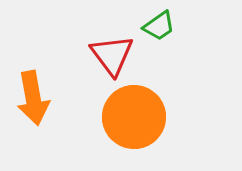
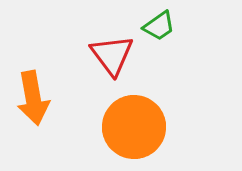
orange circle: moved 10 px down
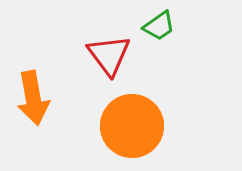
red triangle: moved 3 px left
orange circle: moved 2 px left, 1 px up
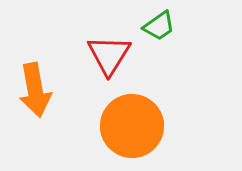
red triangle: rotated 9 degrees clockwise
orange arrow: moved 2 px right, 8 px up
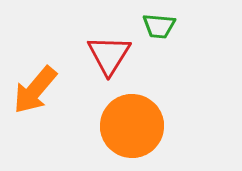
green trapezoid: rotated 40 degrees clockwise
orange arrow: rotated 50 degrees clockwise
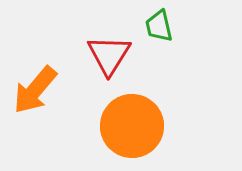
green trapezoid: rotated 72 degrees clockwise
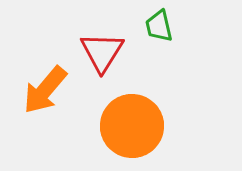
red triangle: moved 7 px left, 3 px up
orange arrow: moved 10 px right
